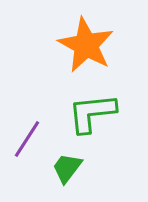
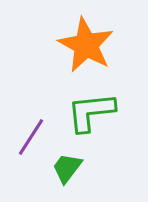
green L-shape: moved 1 px left, 1 px up
purple line: moved 4 px right, 2 px up
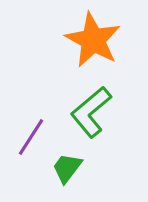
orange star: moved 7 px right, 5 px up
green L-shape: rotated 34 degrees counterclockwise
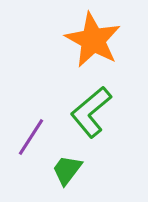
green trapezoid: moved 2 px down
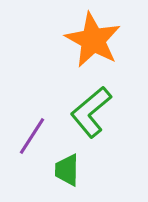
purple line: moved 1 px right, 1 px up
green trapezoid: rotated 36 degrees counterclockwise
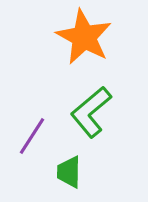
orange star: moved 9 px left, 3 px up
green trapezoid: moved 2 px right, 2 px down
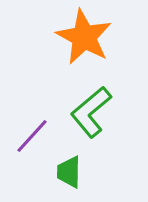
purple line: rotated 9 degrees clockwise
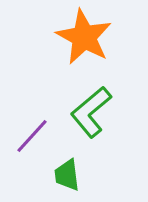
green trapezoid: moved 2 px left, 3 px down; rotated 8 degrees counterclockwise
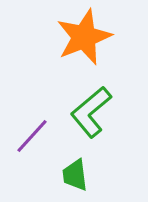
orange star: rotated 22 degrees clockwise
green trapezoid: moved 8 px right
